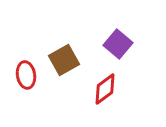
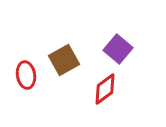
purple square: moved 5 px down
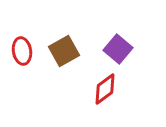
brown square: moved 9 px up
red ellipse: moved 4 px left, 24 px up
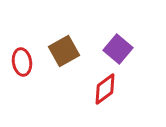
red ellipse: moved 11 px down
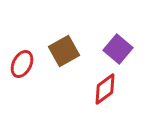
red ellipse: moved 2 px down; rotated 36 degrees clockwise
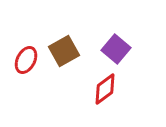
purple square: moved 2 px left
red ellipse: moved 4 px right, 4 px up
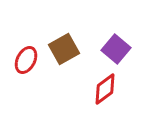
brown square: moved 2 px up
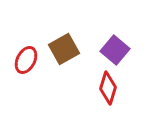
purple square: moved 1 px left, 1 px down
red diamond: moved 3 px right, 1 px up; rotated 36 degrees counterclockwise
